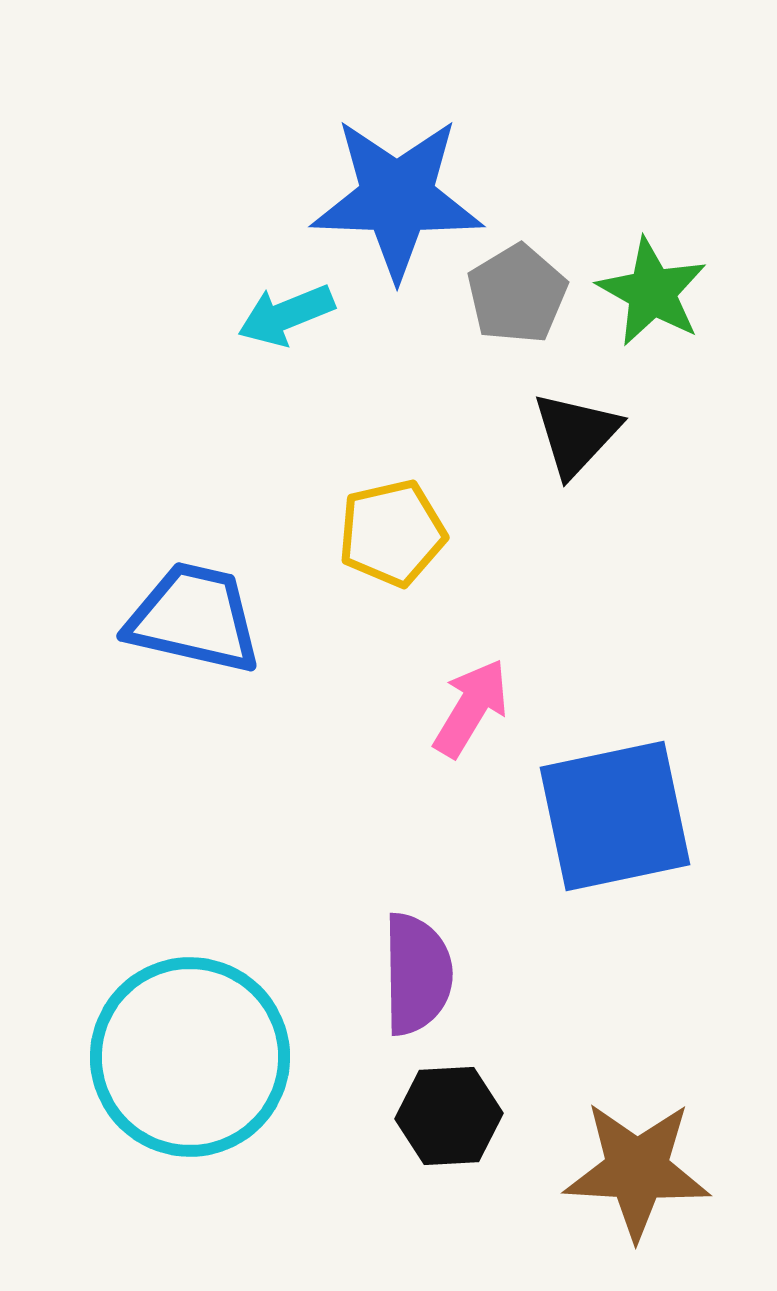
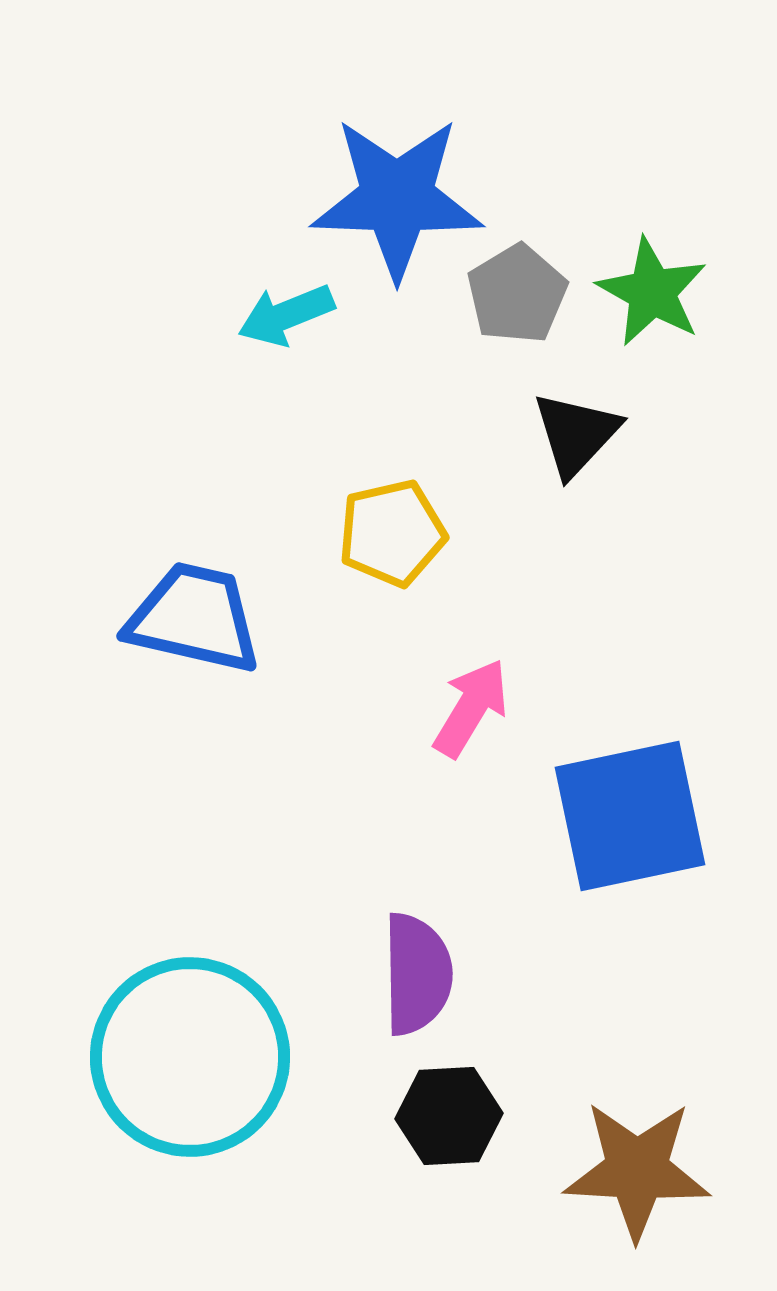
blue square: moved 15 px right
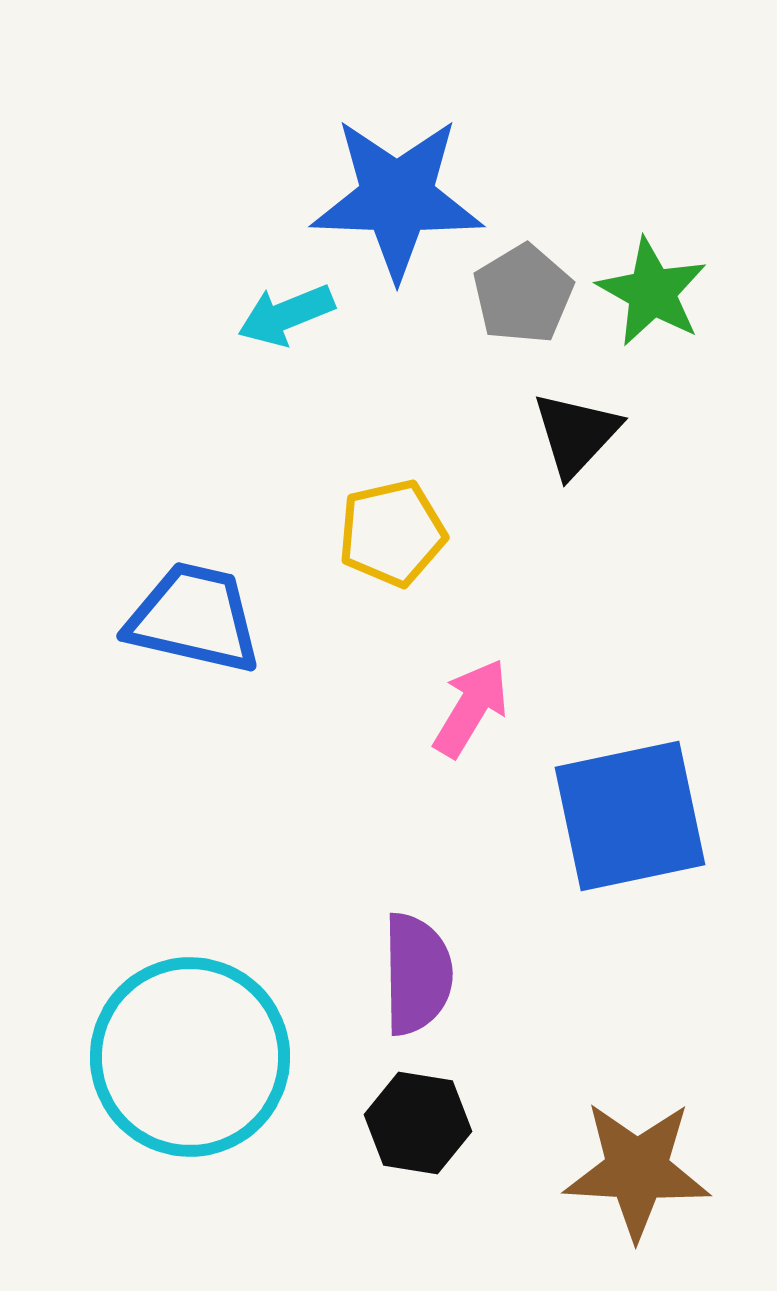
gray pentagon: moved 6 px right
black hexagon: moved 31 px left, 7 px down; rotated 12 degrees clockwise
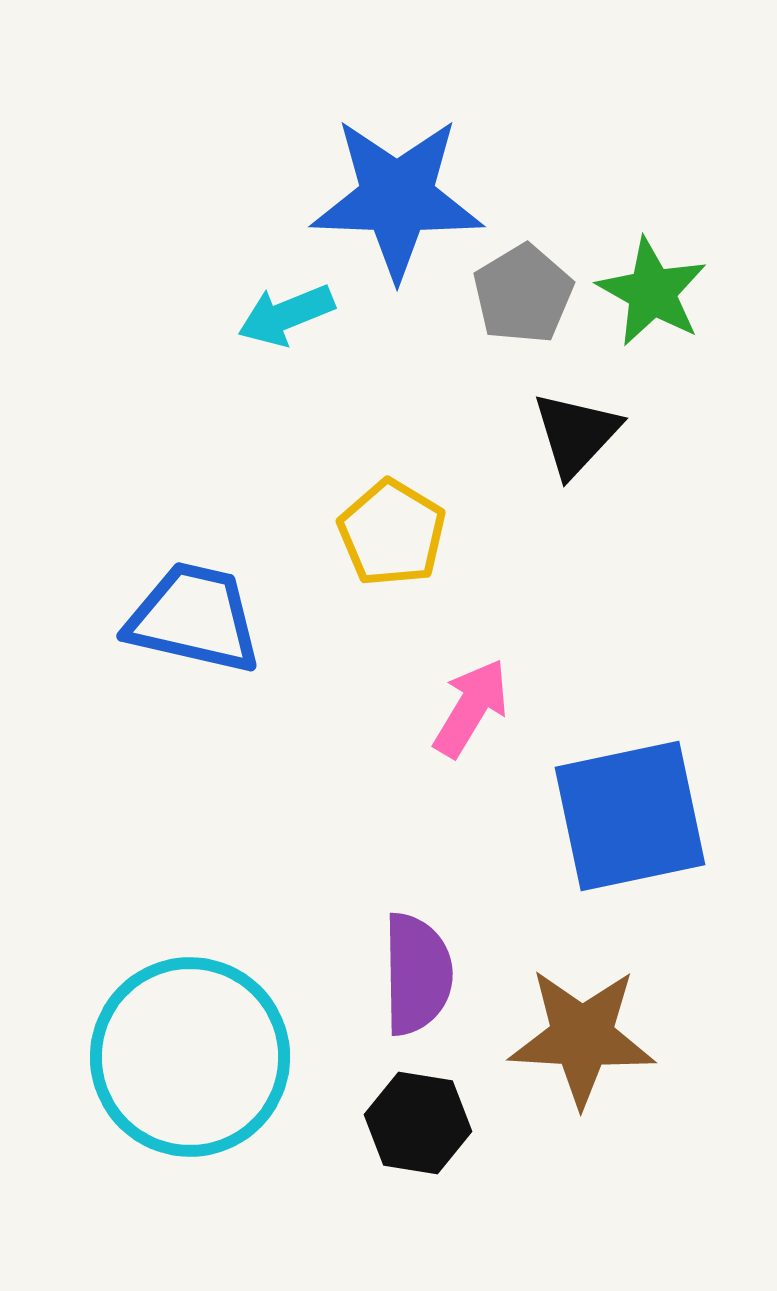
yellow pentagon: rotated 28 degrees counterclockwise
brown star: moved 55 px left, 133 px up
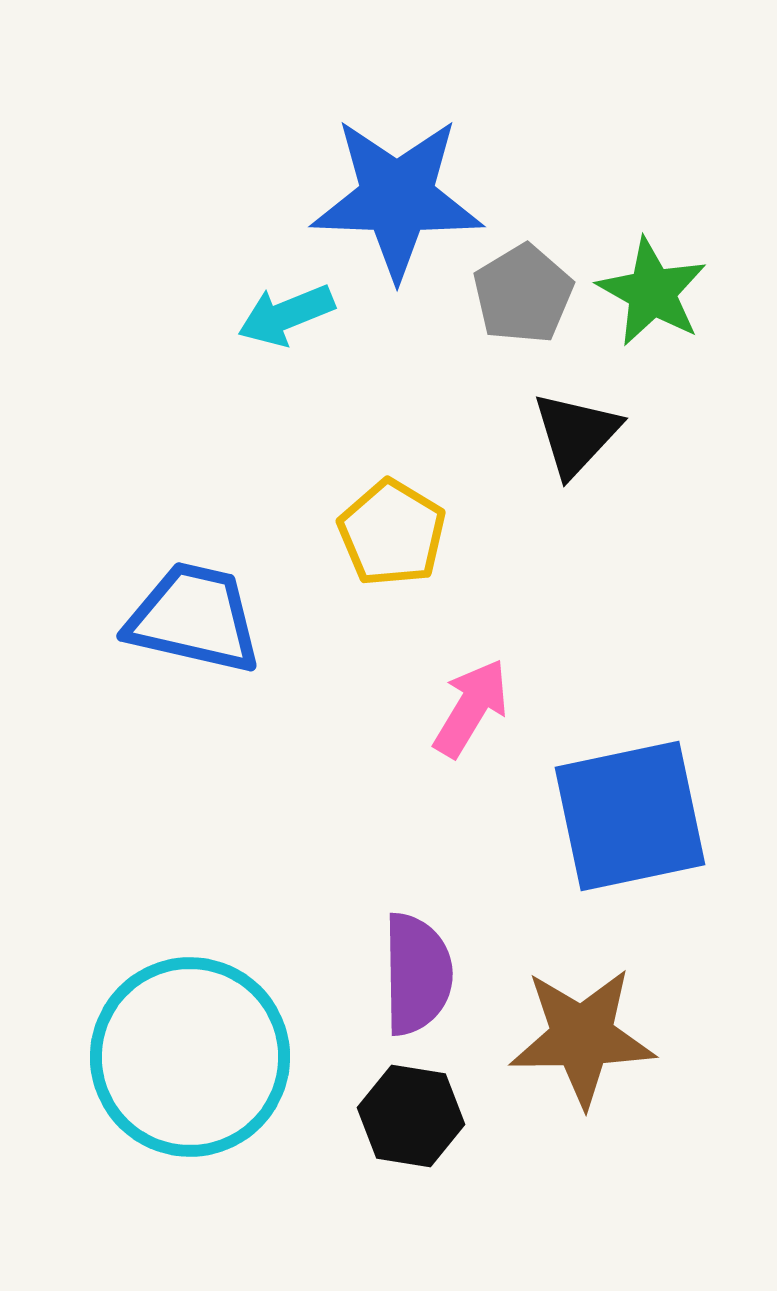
brown star: rotated 4 degrees counterclockwise
black hexagon: moved 7 px left, 7 px up
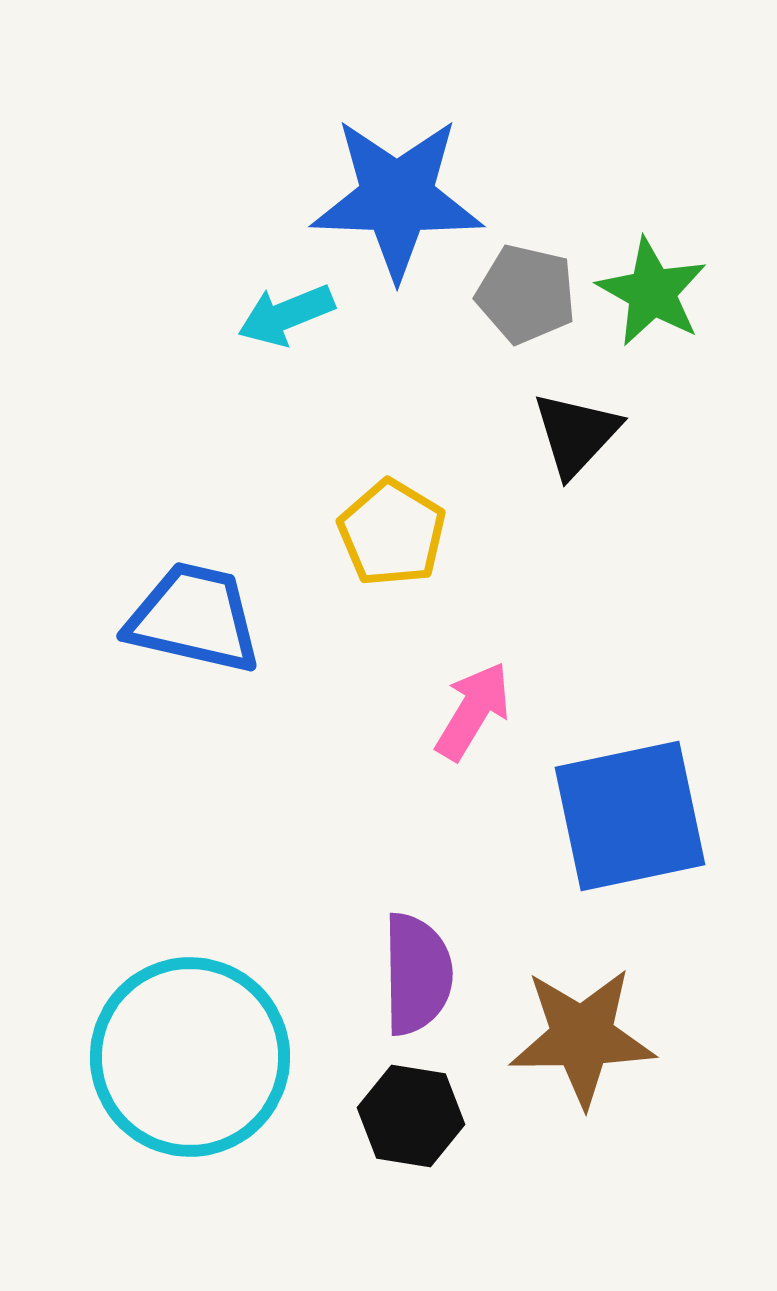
gray pentagon: moved 3 px right; rotated 28 degrees counterclockwise
pink arrow: moved 2 px right, 3 px down
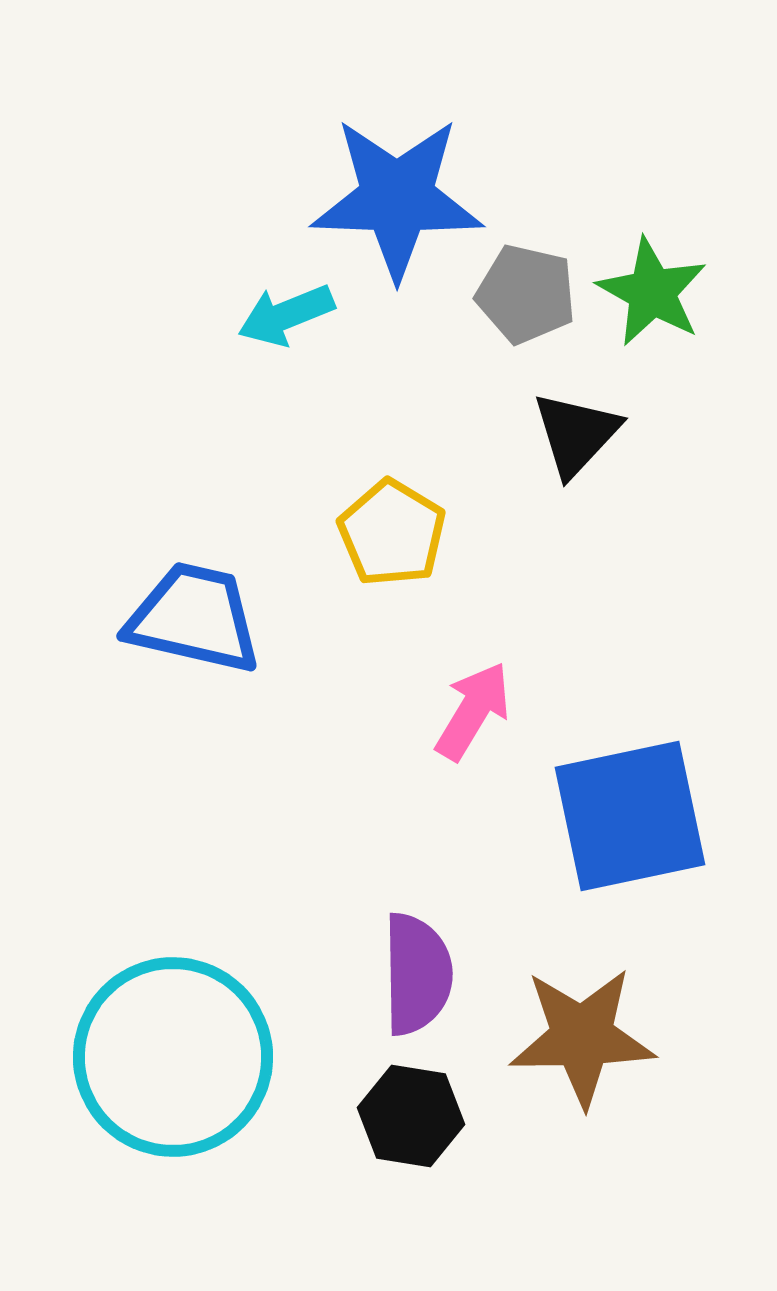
cyan circle: moved 17 px left
